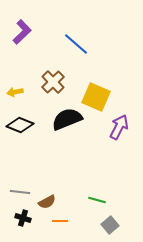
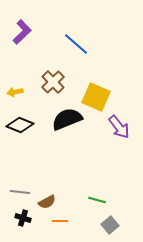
purple arrow: rotated 115 degrees clockwise
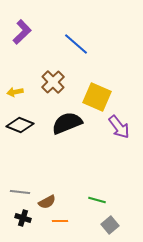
yellow square: moved 1 px right
black semicircle: moved 4 px down
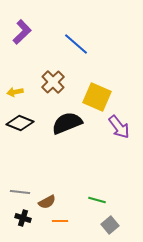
black diamond: moved 2 px up
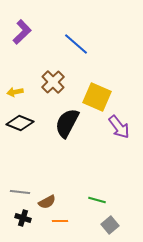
black semicircle: rotated 40 degrees counterclockwise
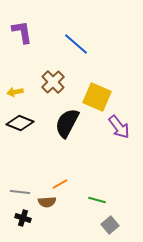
purple L-shape: rotated 55 degrees counterclockwise
brown semicircle: rotated 24 degrees clockwise
orange line: moved 37 px up; rotated 28 degrees counterclockwise
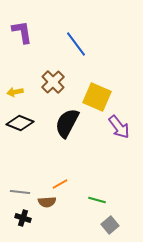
blue line: rotated 12 degrees clockwise
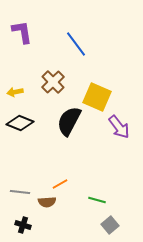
black semicircle: moved 2 px right, 2 px up
black cross: moved 7 px down
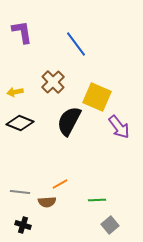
green line: rotated 18 degrees counterclockwise
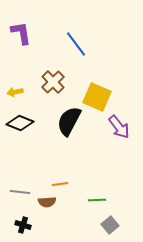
purple L-shape: moved 1 px left, 1 px down
orange line: rotated 21 degrees clockwise
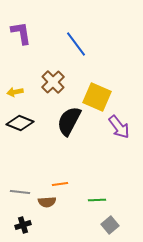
black cross: rotated 35 degrees counterclockwise
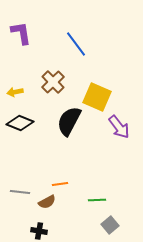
brown semicircle: rotated 24 degrees counterclockwise
black cross: moved 16 px right, 6 px down; rotated 28 degrees clockwise
